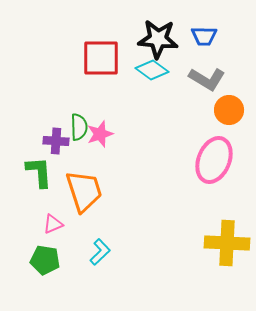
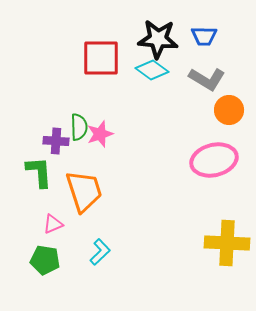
pink ellipse: rotated 54 degrees clockwise
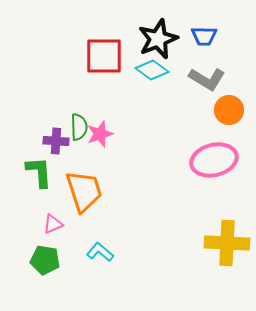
black star: rotated 27 degrees counterclockwise
red square: moved 3 px right, 2 px up
cyan L-shape: rotated 96 degrees counterclockwise
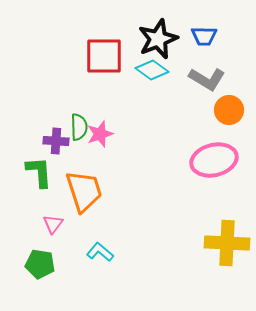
pink triangle: rotated 30 degrees counterclockwise
green pentagon: moved 5 px left, 4 px down
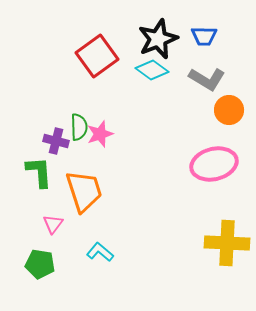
red square: moved 7 px left; rotated 36 degrees counterclockwise
purple cross: rotated 10 degrees clockwise
pink ellipse: moved 4 px down
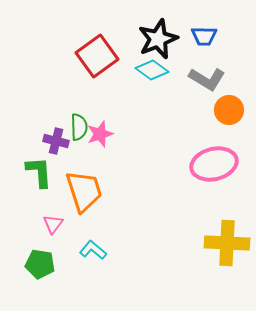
cyan L-shape: moved 7 px left, 2 px up
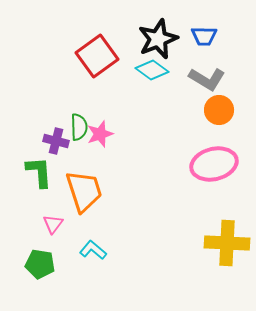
orange circle: moved 10 px left
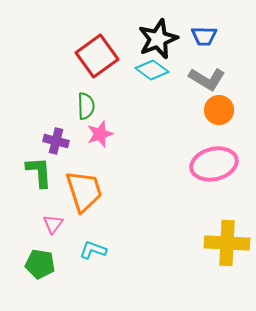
green semicircle: moved 7 px right, 21 px up
cyan L-shape: rotated 20 degrees counterclockwise
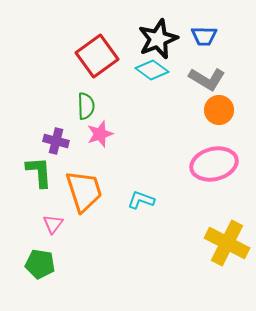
yellow cross: rotated 24 degrees clockwise
cyan L-shape: moved 48 px right, 50 px up
